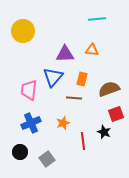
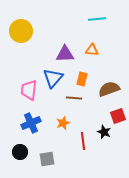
yellow circle: moved 2 px left
blue triangle: moved 1 px down
red square: moved 2 px right, 2 px down
gray square: rotated 28 degrees clockwise
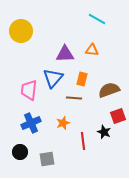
cyan line: rotated 36 degrees clockwise
brown semicircle: moved 1 px down
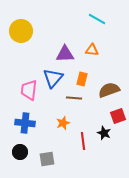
blue cross: moved 6 px left; rotated 30 degrees clockwise
black star: moved 1 px down
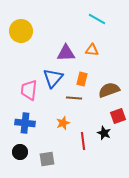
purple triangle: moved 1 px right, 1 px up
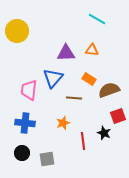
yellow circle: moved 4 px left
orange rectangle: moved 7 px right; rotated 72 degrees counterclockwise
black circle: moved 2 px right, 1 px down
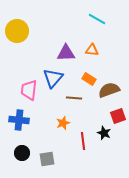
blue cross: moved 6 px left, 3 px up
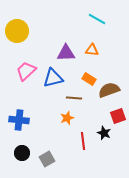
blue triangle: rotated 35 degrees clockwise
pink trapezoid: moved 3 px left, 19 px up; rotated 40 degrees clockwise
orange star: moved 4 px right, 5 px up
gray square: rotated 21 degrees counterclockwise
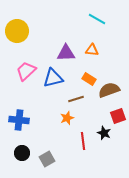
brown line: moved 2 px right, 1 px down; rotated 21 degrees counterclockwise
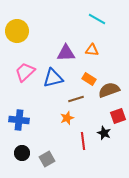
pink trapezoid: moved 1 px left, 1 px down
